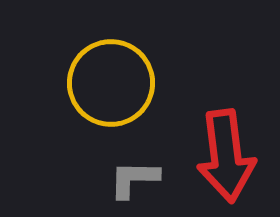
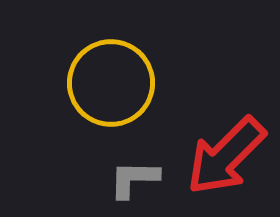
red arrow: rotated 52 degrees clockwise
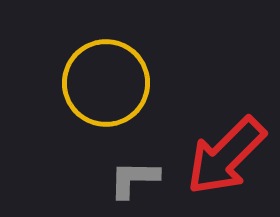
yellow circle: moved 5 px left
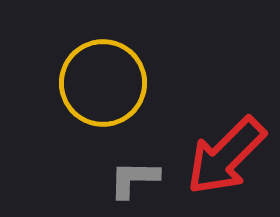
yellow circle: moved 3 px left
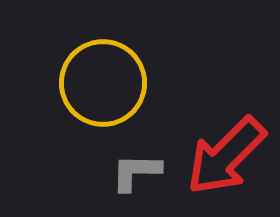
gray L-shape: moved 2 px right, 7 px up
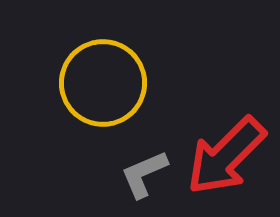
gray L-shape: moved 8 px right, 2 px down; rotated 24 degrees counterclockwise
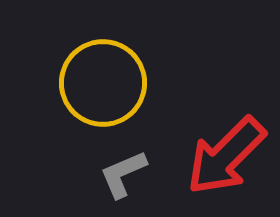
gray L-shape: moved 21 px left
